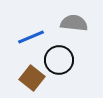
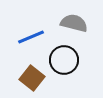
gray semicircle: rotated 8 degrees clockwise
black circle: moved 5 px right
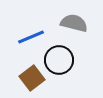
black circle: moved 5 px left
brown square: rotated 15 degrees clockwise
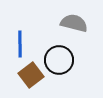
blue line: moved 11 px left, 7 px down; rotated 68 degrees counterclockwise
brown square: moved 1 px left, 3 px up
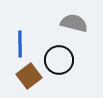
brown square: moved 2 px left, 1 px down
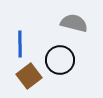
black circle: moved 1 px right
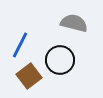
blue line: moved 1 px down; rotated 28 degrees clockwise
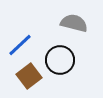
blue line: rotated 20 degrees clockwise
